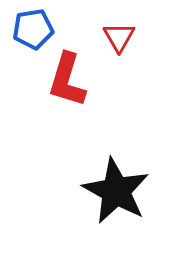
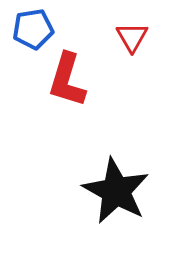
red triangle: moved 13 px right
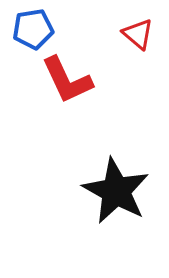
red triangle: moved 6 px right, 3 px up; rotated 20 degrees counterclockwise
red L-shape: rotated 42 degrees counterclockwise
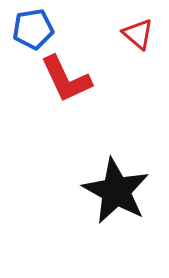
red L-shape: moved 1 px left, 1 px up
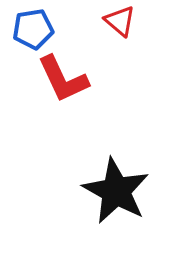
red triangle: moved 18 px left, 13 px up
red L-shape: moved 3 px left
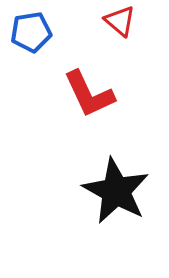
blue pentagon: moved 2 px left, 3 px down
red L-shape: moved 26 px right, 15 px down
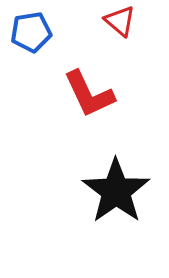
black star: rotated 8 degrees clockwise
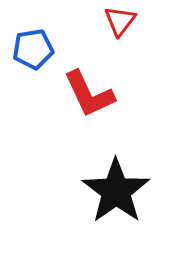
red triangle: rotated 28 degrees clockwise
blue pentagon: moved 2 px right, 17 px down
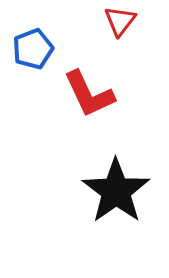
blue pentagon: rotated 12 degrees counterclockwise
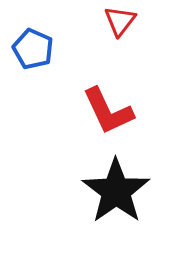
blue pentagon: rotated 27 degrees counterclockwise
red L-shape: moved 19 px right, 17 px down
